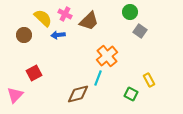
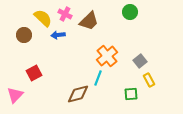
gray square: moved 30 px down; rotated 16 degrees clockwise
green square: rotated 32 degrees counterclockwise
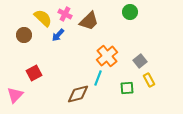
blue arrow: rotated 40 degrees counterclockwise
green square: moved 4 px left, 6 px up
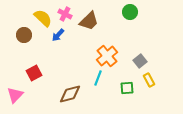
brown diamond: moved 8 px left
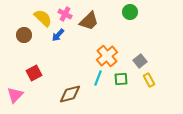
green square: moved 6 px left, 9 px up
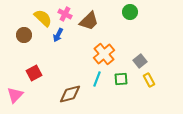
blue arrow: rotated 16 degrees counterclockwise
orange cross: moved 3 px left, 2 px up
cyan line: moved 1 px left, 1 px down
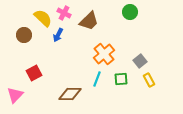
pink cross: moved 1 px left, 1 px up
brown diamond: rotated 15 degrees clockwise
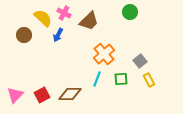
red square: moved 8 px right, 22 px down
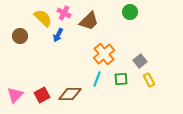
brown circle: moved 4 px left, 1 px down
